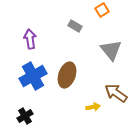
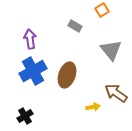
blue cross: moved 5 px up
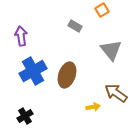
purple arrow: moved 9 px left, 3 px up
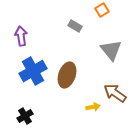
brown arrow: moved 1 px left
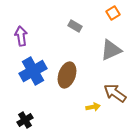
orange square: moved 11 px right, 3 px down
gray triangle: rotated 45 degrees clockwise
black cross: moved 4 px down
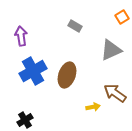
orange square: moved 9 px right, 4 px down
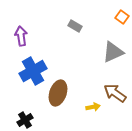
orange square: rotated 24 degrees counterclockwise
gray triangle: moved 2 px right, 2 px down
brown ellipse: moved 9 px left, 18 px down
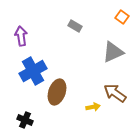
brown ellipse: moved 1 px left, 1 px up
black cross: rotated 35 degrees counterclockwise
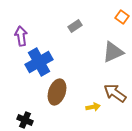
gray rectangle: rotated 64 degrees counterclockwise
blue cross: moved 6 px right, 9 px up
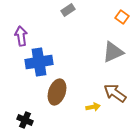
gray rectangle: moved 7 px left, 16 px up
blue cross: rotated 20 degrees clockwise
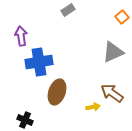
orange square: rotated 16 degrees clockwise
brown arrow: moved 3 px left
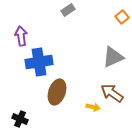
gray triangle: moved 5 px down
yellow arrow: rotated 24 degrees clockwise
black cross: moved 5 px left, 1 px up
